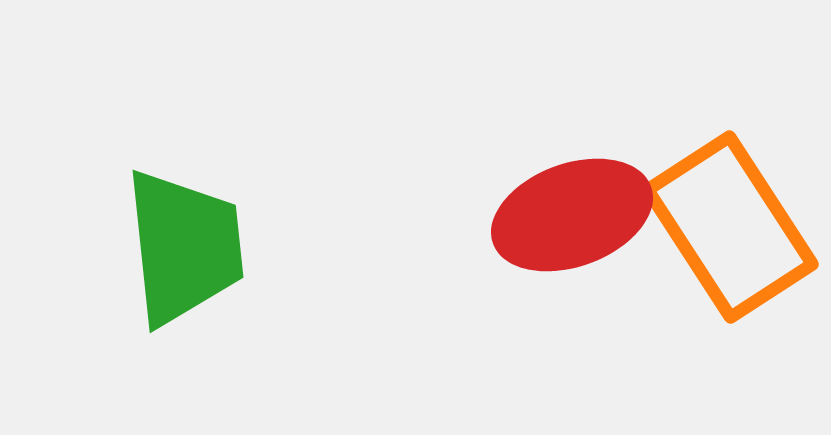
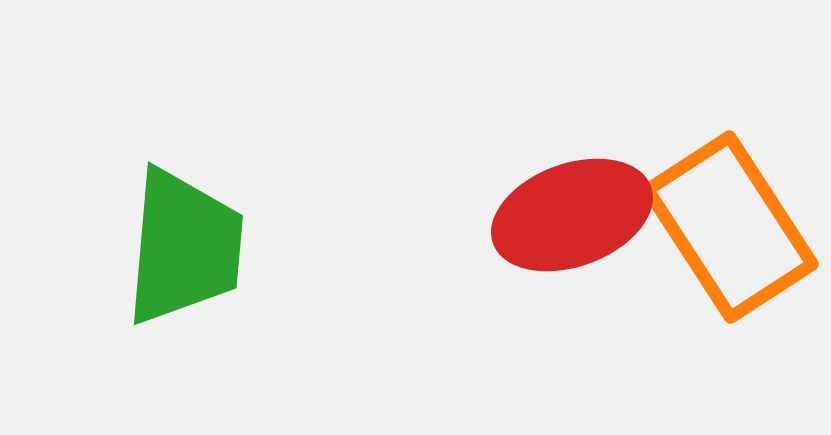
green trapezoid: rotated 11 degrees clockwise
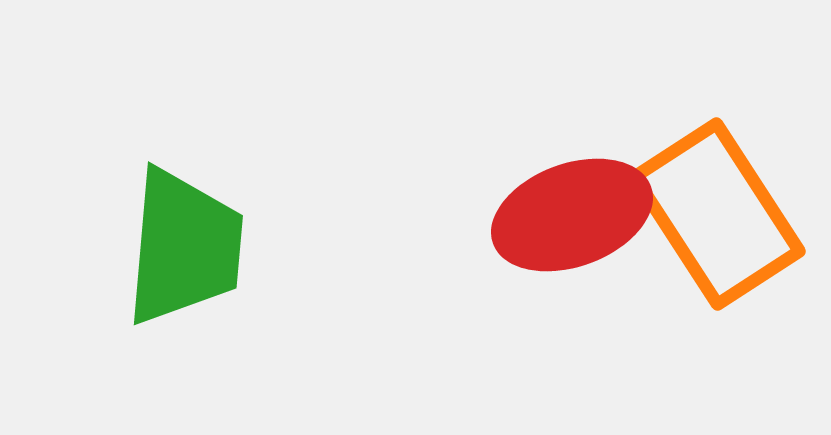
orange rectangle: moved 13 px left, 13 px up
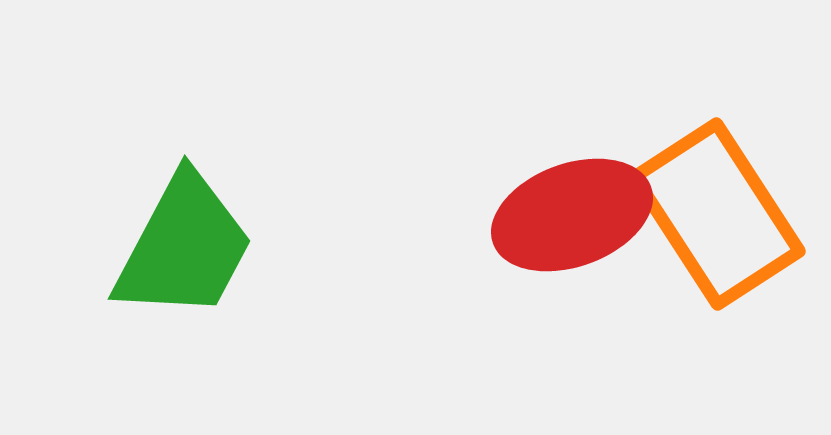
green trapezoid: rotated 23 degrees clockwise
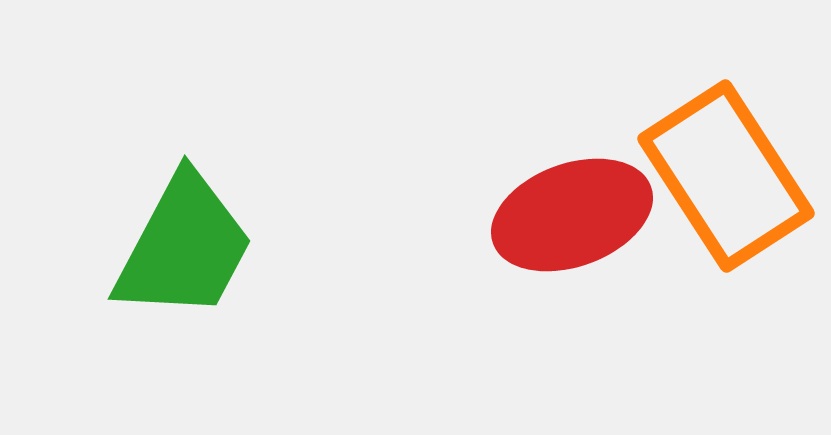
orange rectangle: moved 9 px right, 38 px up
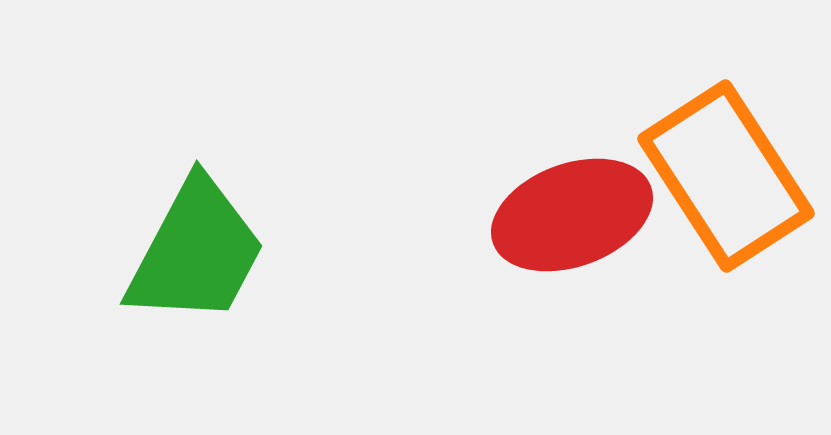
green trapezoid: moved 12 px right, 5 px down
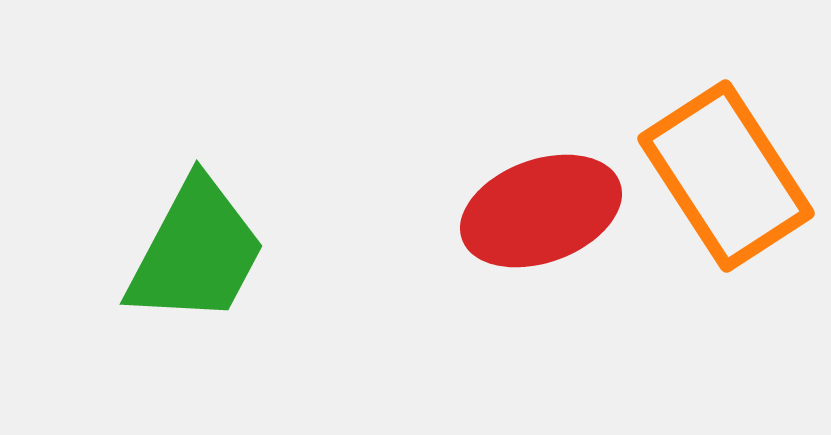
red ellipse: moved 31 px left, 4 px up
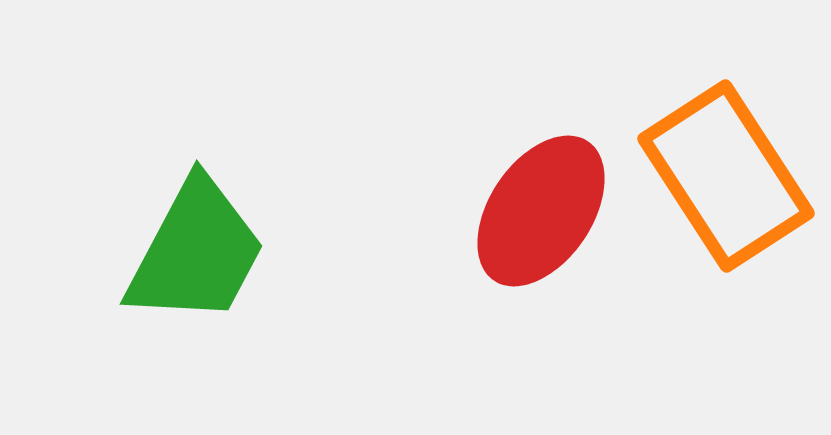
red ellipse: rotated 36 degrees counterclockwise
